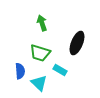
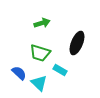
green arrow: rotated 91 degrees clockwise
blue semicircle: moved 1 px left, 2 px down; rotated 42 degrees counterclockwise
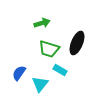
green trapezoid: moved 9 px right, 4 px up
blue semicircle: rotated 98 degrees counterclockwise
cyan triangle: moved 1 px right, 1 px down; rotated 24 degrees clockwise
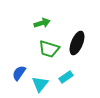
cyan rectangle: moved 6 px right, 7 px down; rotated 64 degrees counterclockwise
